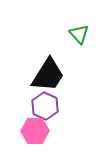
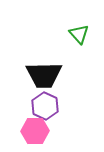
black trapezoid: moved 4 px left; rotated 57 degrees clockwise
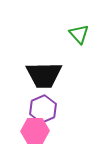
purple hexagon: moved 2 px left, 3 px down; rotated 12 degrees clockwise
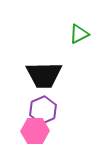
green triangle: rotated 45 degrees clockwise
purple hexagon: moved 1 px down
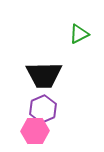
purple hexagon: moved 1 px up
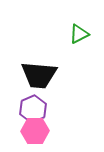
black trapezoid: moved 5 px left; rotated 6 degrees clockwise
purple hexagon: moved 10 px left
